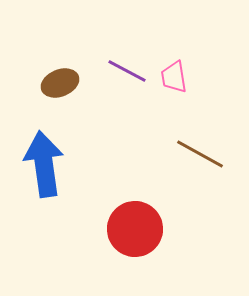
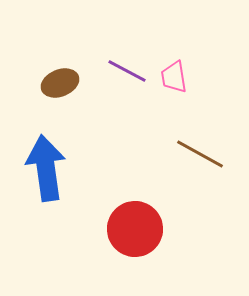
blue arrow: moved 2 px right, 4 px down
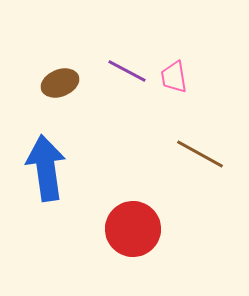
red circle: moved 2 px left
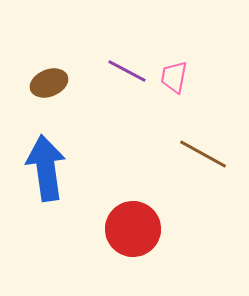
pink trapezoid: rotated 20 degrees clockwise
brown ellipse: moved 11 px left
brown line: moved 3 px right
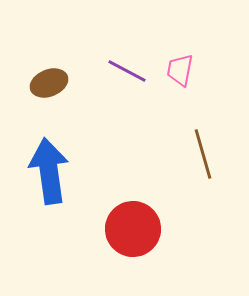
pink trapezoid: moved 6 px right, 7 px up
brown line: rotated 45 degrees clockwise
blue arrow: moved 3 px right, 3 px down
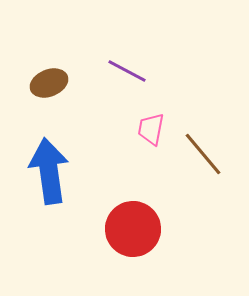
pink trapezoid: moved 29 px left, 59 px down
brown line: rotated 24 degrees counterclockwise
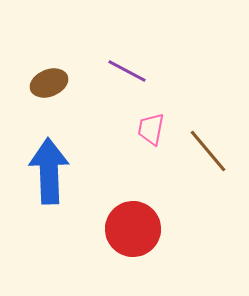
brown line: moved 5 px right, 3 px up
blue arrow: rotated 6 degrees clockwise
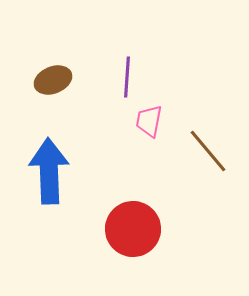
purple line: moved 6 px down; rotated 66 degrees clockwise
brown ellipse: moved 4 px right, 3 px up
pink trapezoid: moved 2 px left, 8 px up
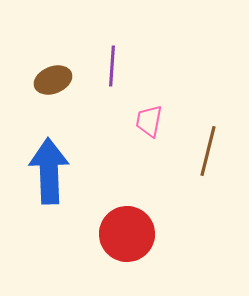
purple line: moved 15 px left, 11 px up
brown line: rotated 54 degrees clockwise
red circle: moved 6 px left, 5 px down
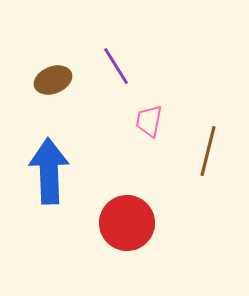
purple line: moved 4 px right; rotated 36 degrees counterclockwise
red circle: moved 11 px up
